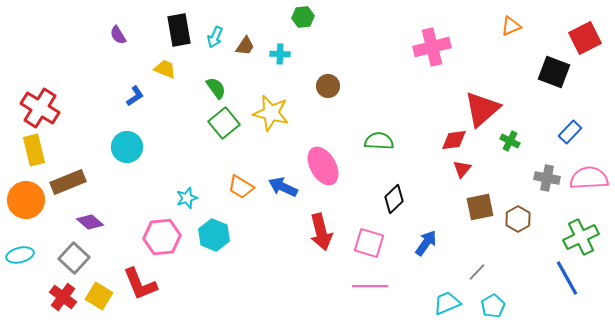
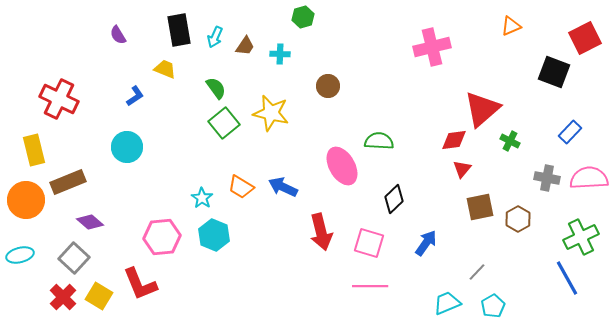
green hexagon at (303, 17): rotated 10 degrees counterclockwise
red cross at (40, 108): moved 19 px right, 9 px up; rotated 6 degrees counterclockwise
pink ellipse at (323, 166): moved 19 px right
cyan star at (187, 198): moved 15 px right; rotated 20 degrees counterclockwise
red cross at (63, 297): rotated 8 degrees clockwise
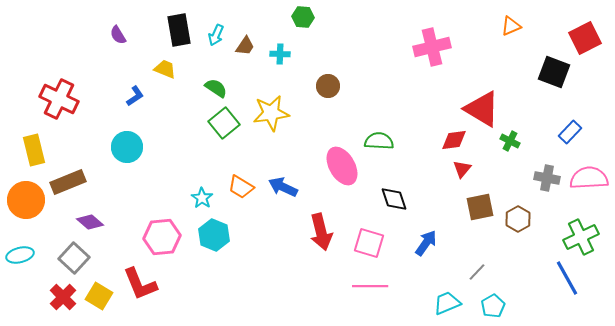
green hexagon at (303, 17): rotated 20 degrees clockwise
cyan arrow at (215, 37): moved 1 px right, 2 px up
green semicircle at (216, 88): rotated 20 degrees counterclockwise
red triangle at (482, 109): rotated 48 degrees counterclockwise
yellow star at (271, 113): rotated 21 degrees counterclockwise
black diamond at (394, 199): rotated 64 degrees counterclockwise
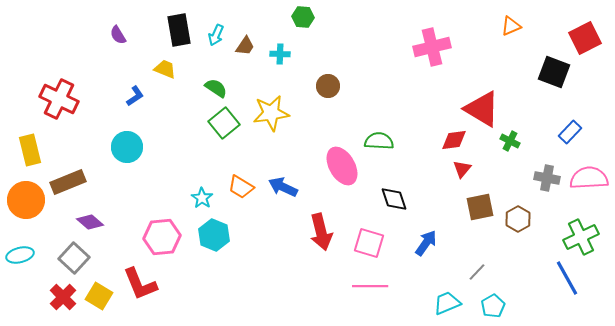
yellow rectangle at (34, 150): moved 4 px left
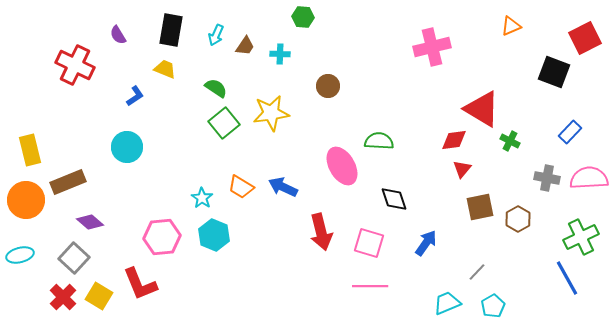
black rectangle at (179, 30): moved 8 px left; rotated 20 degrees clockwise
red cross at (59, 99): moved 16 px right, 34 px up
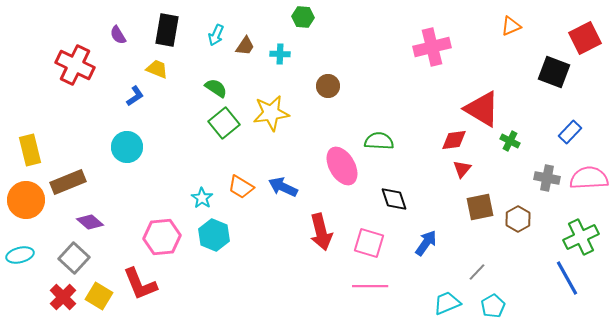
black rectangle at (171, 30): moved 4 px left
yellow trapezoid at (165, 69): moved 8 px left
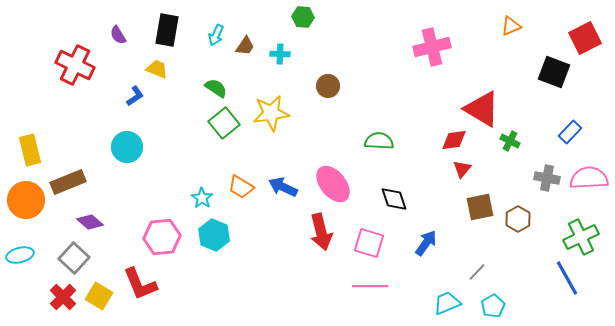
pink ellipse at (342, 166): moved 9 px left, 18 px down; rotated 9 degrees counterclockwise
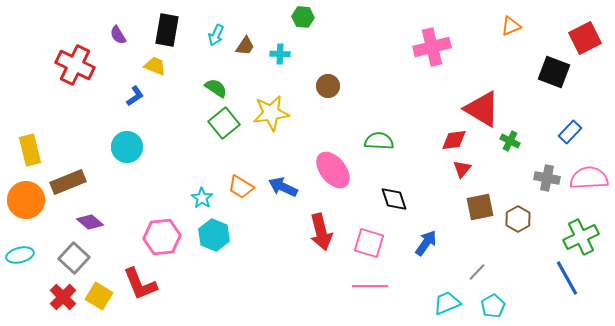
yellow trapezoid at (157, 69): moved 2 px left, 3 px up
pink ellipse at (333, 184): moved 14 px up
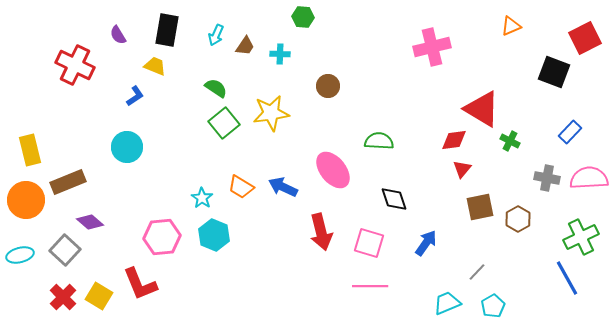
gray square at (74, 258): moved 9 px left, 8 px up
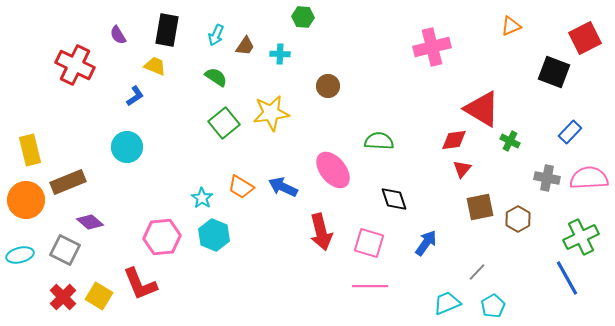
green semicircle at (216, 88): moved 11 px up
gray square at (65, 250): rotated 16 degrees counterclockwise
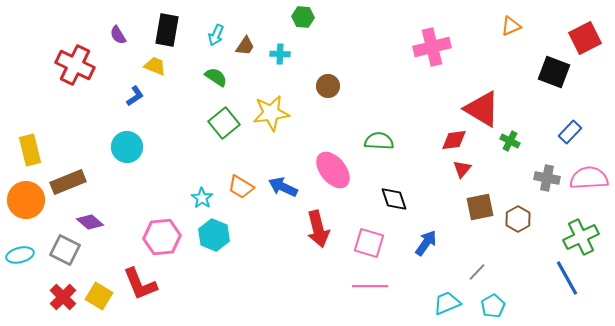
red arrow at (321, 232): moved 3 px left, 3 px up
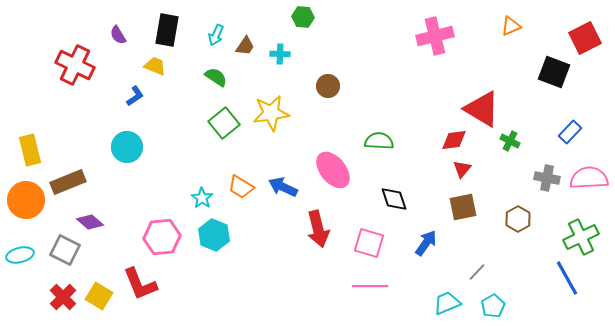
pink cross at (432, 47): moved 3 px right, 11 px up
brown square at (480, 207): moved 17 px left
